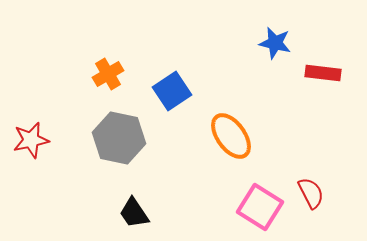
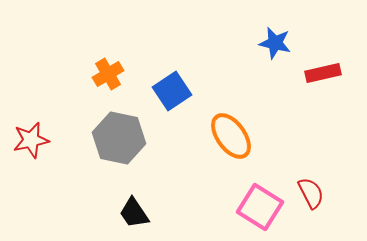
red rectangle: rotated 20 degrees counterclockwise
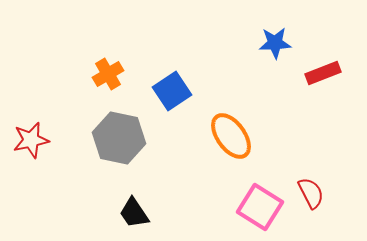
blue star: rotated 16 degrees counterclockwise
red rectangle: rotated 8 degrees counterclockwise
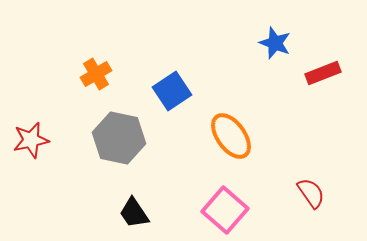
blue star: rotated 24 degrees clockwise
orange cross: moved 12 px left
red semicircle: rotated 8 degrees counterclockwise
pink square: moved 35 px left, 3 px down; rotated 9 degrees clockwise
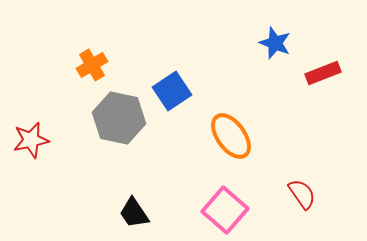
orange cross: moved 4 px left, 9 px up
gray hexagon: moved 20 px up
red semicircle: moved 9 px left, 1 px down
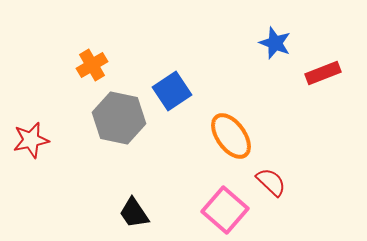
red semicircle: moved 31 px left, 12 px up; rotated 12 degrees counterclockwise
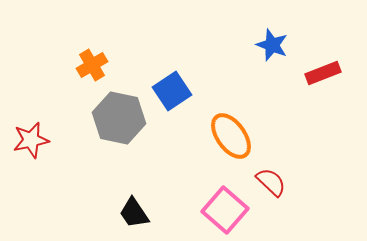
blue star: moved 3 px left, 2 px down
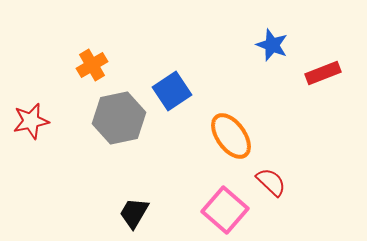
gray hexagon: rotated 24 degrees counterclockwise
red star: moved 19 px up
black trapezoid: rotated 64 degrees clockwise
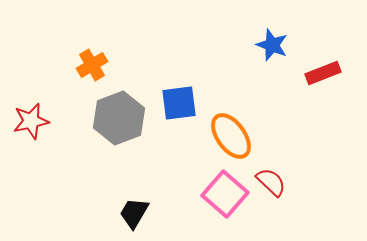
blue square: moved 7 px right, 12 px down; rotated 27 degrees clockwise
gray hexagon: rotated 9 degrees counterclockwise
pink square: moved 16 px up
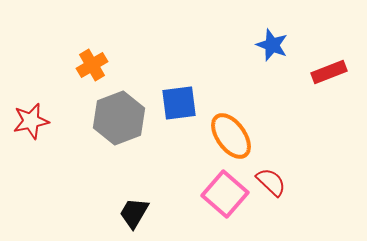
red rectangle: moved 6 px right, 1 px up
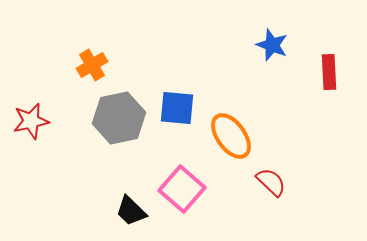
red rectangle: rotated 72 degrees counterclockwise
blue square: moved 2 px left, 5 px down; rotated 12 degrees clockwise
gray hexagon: rotated 9 degrees clockwise
pink square: moved 43 px left, 5 px up
black trapezoid: moved 3 px left, 2 px up; rotated 76 degrees counterclockwise
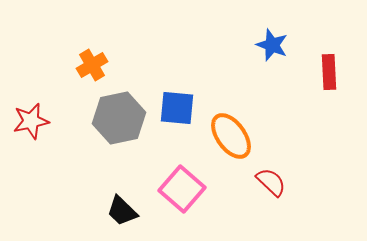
black trapezoid: moved 9 px left
